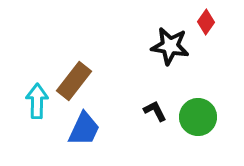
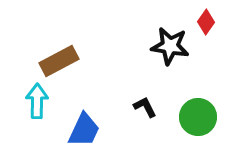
brown rectangle: moved 15 px left, 20 px up; rotated 24 degrees clockwise
black L-shape: moved 10 px left, 4 px up
blue trapezoid: moved 1 px down
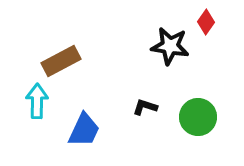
brown rectangle: moved 2 px right
black L-shape: rotated 45 degrees counterclockwise
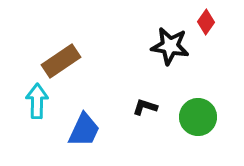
brown rectangle: rotated 6 degrees counterclockwise
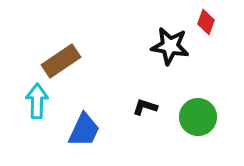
red diamond: rotated 15 degrees counterclockwise
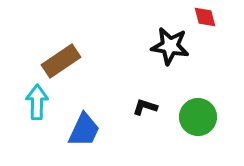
red diamond: moved 1 px left, 5 px up; rotated 35 degrees counterclockwise
cyan arrow: moved 1 px down
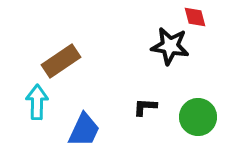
red diamond: moved 10 px left
black L-shape: rotated 15 degrees counterclockwise
